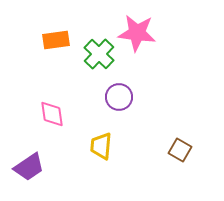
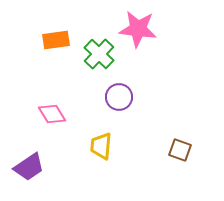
pink star: moved 1 px right, 4 px up
pink diamond: rotated 24 degrees counterclockwise
brown square: rotated 10 degrees counterclockwise
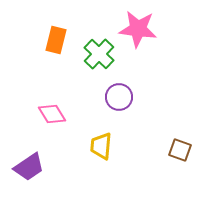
orange rectangle: rotated 68 degrees counterclockwise
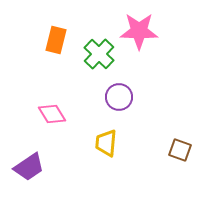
pink star: moved 1 px right, 2 px down; rotated 6 degrees counterclockwise
yellow trapezoid: moved 5 px right, 3 px up
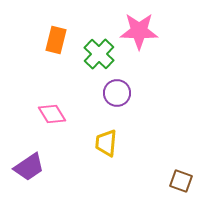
purple circle: moved 2 px left, 4 px up
brown square: moved 1 px right, 31 px down
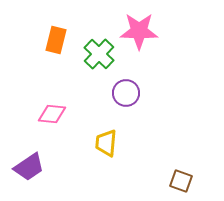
purple circle: moved 9 px right
pink diamond: rotated 52 degrees counterclockwise
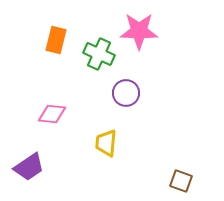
green cross: rotated 20 degrees counterclockwise
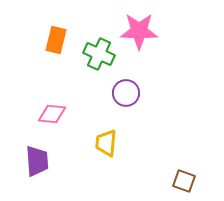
purple trapezoid: moved 8 px right, 6 px up; rotated 60 degrees counterclockwise
brown square: moved 3 px right
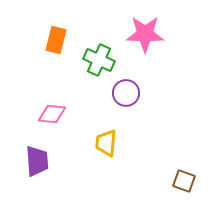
pink star: moved 6 px right, 3 px down
green cross: moved 6 px down
